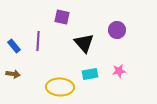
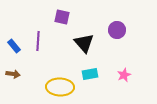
pink star: moved 5 px right, 4 px down; rotated 16 degrees counterclockwise
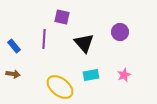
purple circle: moved 3 px right, 2 px down
purple line: moved 6 px right, 2 px up
cyan rectangle: moved 1 px right, 1 px down
yellow ellipse: rotated 36 degrees clockwise
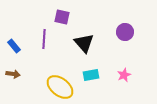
purple circle: moved 5 px right
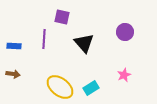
blue rectangle: rotated 48 degrees counterclockwise
cyan rectangle: moved 13 px down; rotated 21 degrees counterclockwise
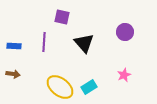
purple line: moved 3 px down
cyan rectangle: moved 2 px left, 1 px up
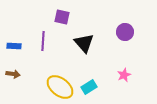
purple line: moved 1 px left, 1 px up
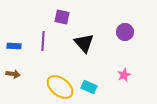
cyan rectangle: rotated 56 degrees clockwise
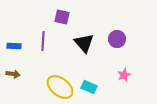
purple circle: moved 8 px left, 7 px down
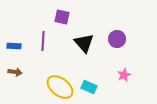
brown arrow: moved 2 px right, 2 px up
